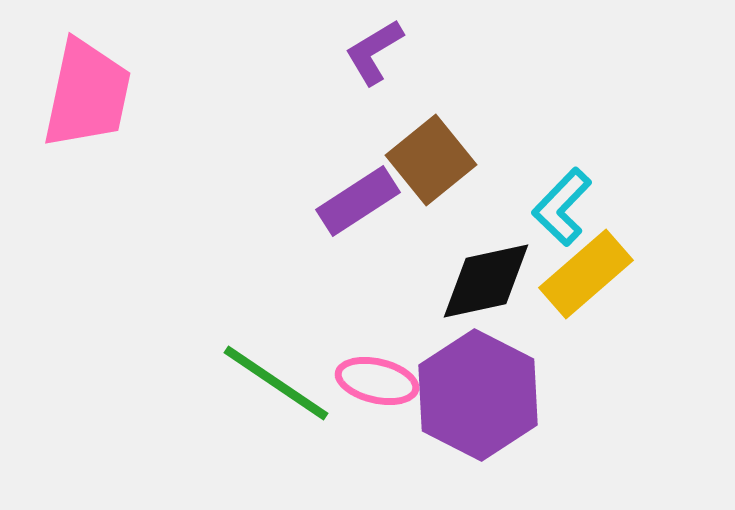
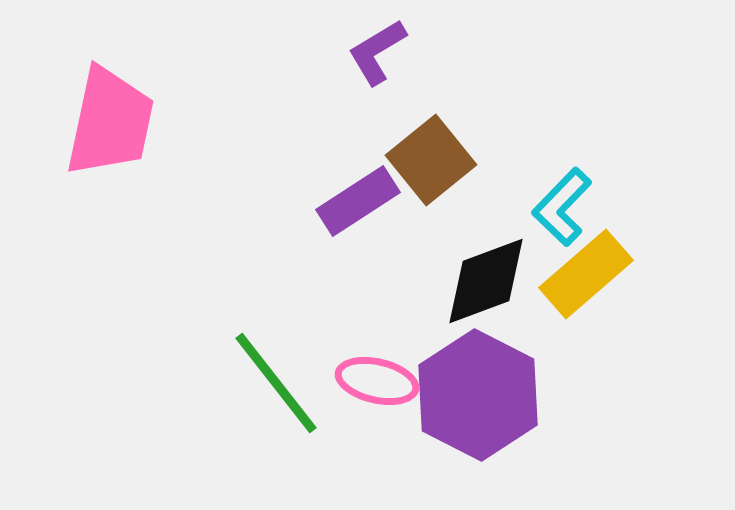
purple L-shape: moved 3 px right
pink trapezoid: moved 23 px right, 28 px down
black diamond: rotated 8 degrees counterclockwise
green line: rotated 18 degrees clockwise
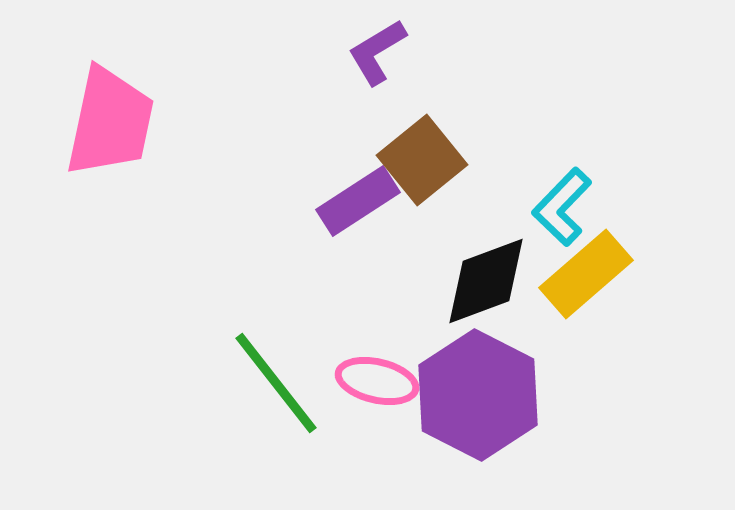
brown square: moved 9 px left
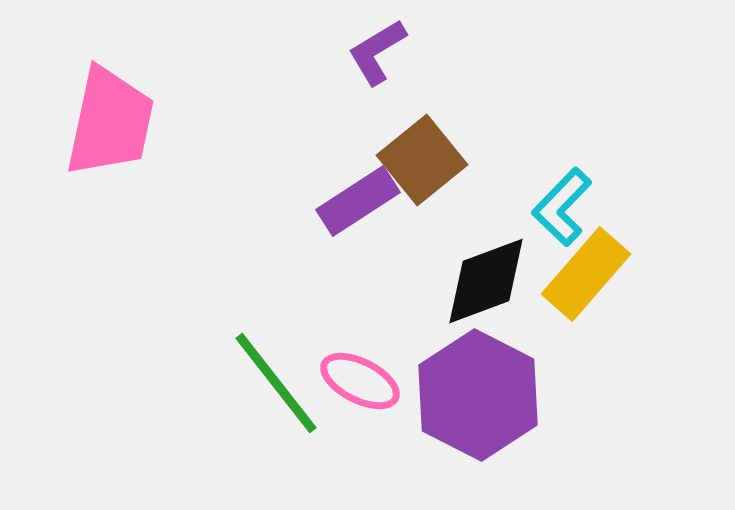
yellow rectangle: rotated 8 degrees counterclockwise
pink ellipse: moved 17 px left; rotated 14 degrees clockwise
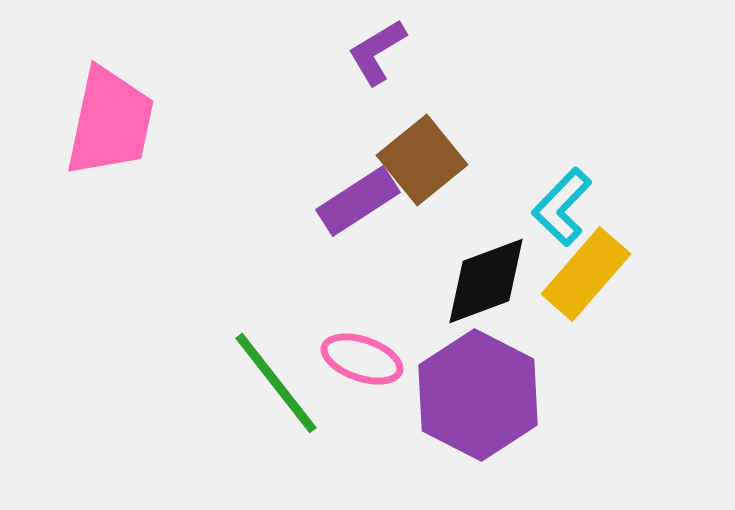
pink ellipse: moved 2 px right, 22 px up; rotated 8 degrees counterclockwise
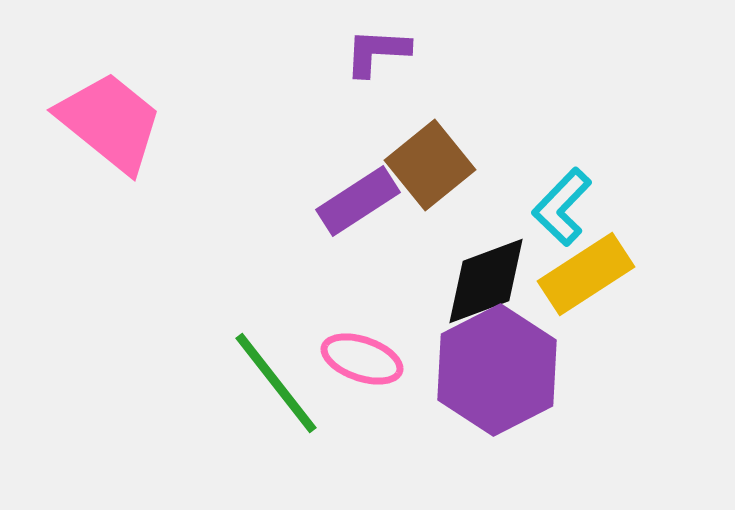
purple L-shape: rotated 34 degrees clockwise
pink trapezoid: rotated 63 degrees counterclockwise
brown square: moved 8 px right, 5 px down
yellow rectangle: rotated 16 degrees clockwise
purple hexagon: moved 19 px right, 25 px up; rotated 6 degrees clockwise
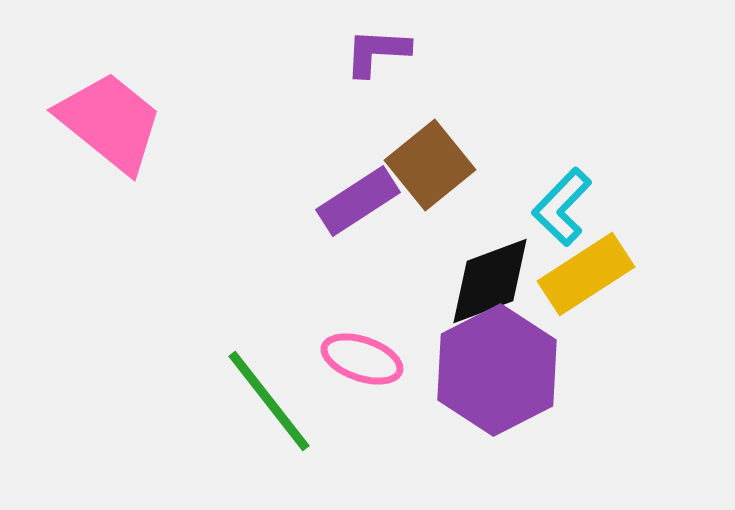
black diamond: moved 4 px right
green line: moved 7 px left, 18 px down
